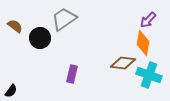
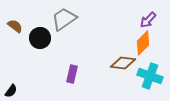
orange diamond: rotated 35 degrees clockwise
cyan cross: moved 1 px right, 1 px down
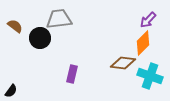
gray trapezoid: moved 5 px left; rotated 28 degrees clockwise
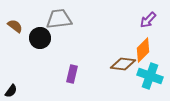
orange diamond: moved 7 px down
brown diamond: moved 1 px down
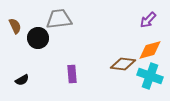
brown semicircle: rotated 28 degrees clockwise
black circle: moved 2 px left
orange diamond: moved 7 px right; rotated 30 degrees clockwise
purple rectangle: rotated 18 degrees counterclockwise
black semicircle: moved 11 px right, 11 px up; rotated 24 degrees clockwise
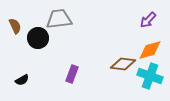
purple rectangle: rotated 24 degrees clockwise
